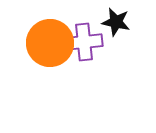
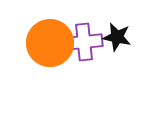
black star: moved 1 px right, 15 px down
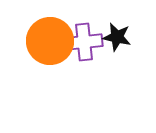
orange circle: moved 2 px up
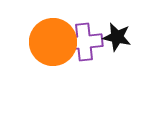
orange circle: moved 3 px right, 1 px down
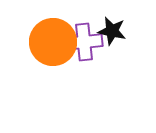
black star: moved 5 px left, 6 px up
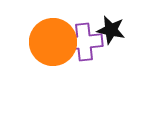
black star: moved 1 px left, 1 px up
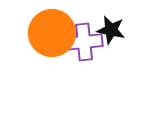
orange circle: moved 1 px left, 9 px up
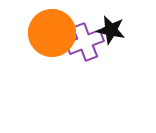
purple cross: moved 1 px right; rotated 15 degrees counterclockwise
